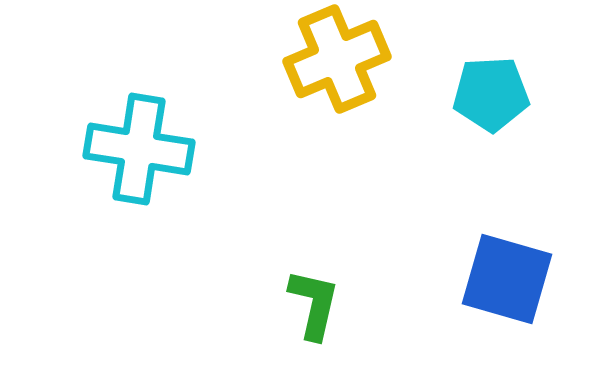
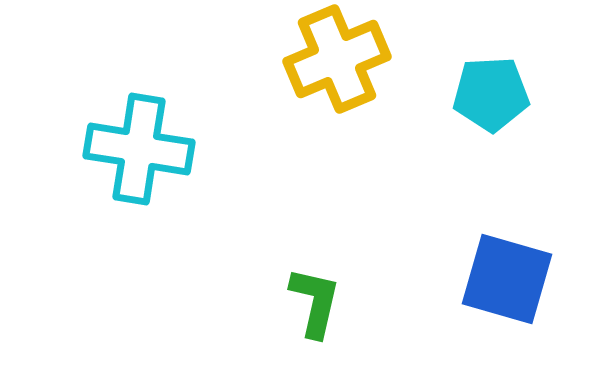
green L-shape: moved 1 px right, 2 px up
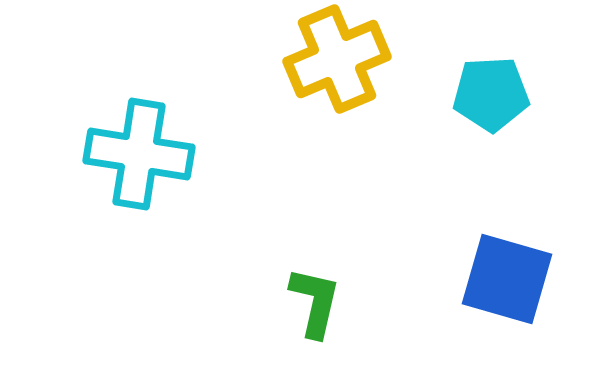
cyan cross: moved 5 px down
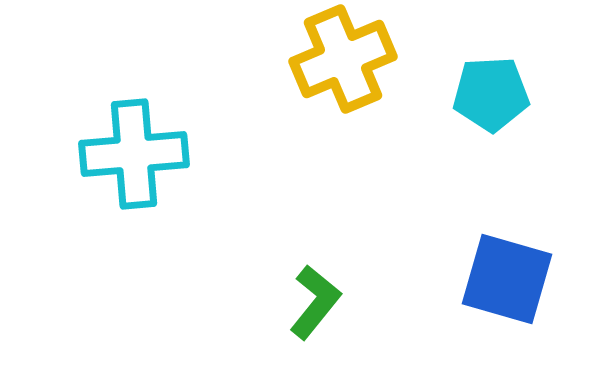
yellow cross: moved 6 px right
cyan cross: moved 5 px left; rotated 14 degrees counterclockwise
green L-shape: rotated 26 degrees clockwise
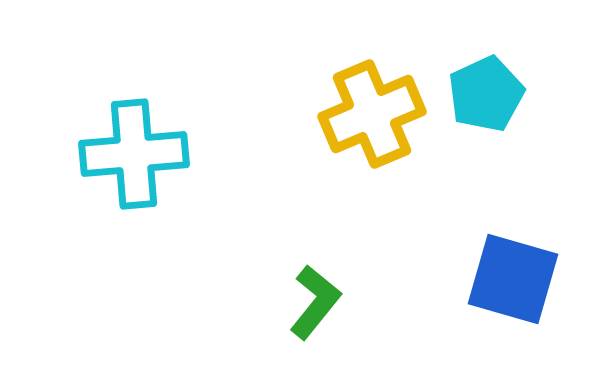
yellow cross: moved 29 px right, 55 px down
cyan pentagon: moved 5 px left; rotated 22 degrees counterclockwise
blue square: moved 6 px right
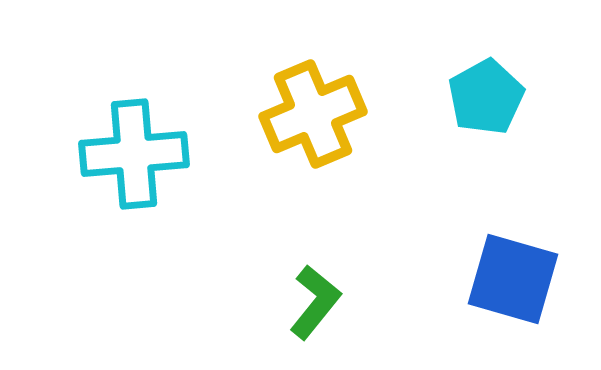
cyan pentagon: moved 3 px down; rotated 4 degrees counterclockwise
yellow cross: moved 59 px left
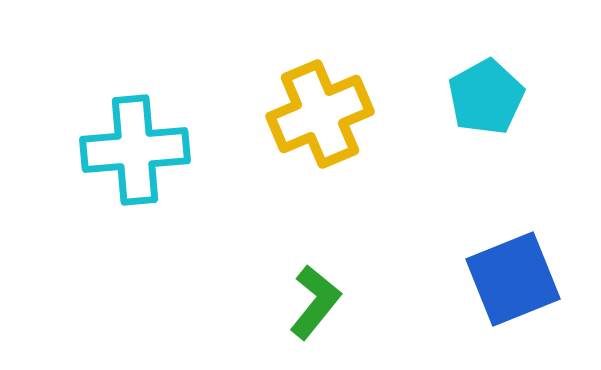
yellow cross: moved 7 px right
cyan cross: moved 1 px right, 4 px up
blue square: rotated 38 degrees counterclockwise
